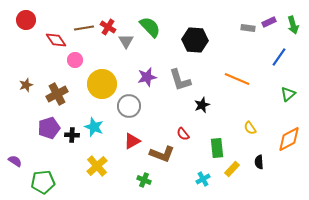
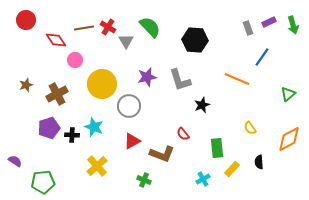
gray rectangle: rotated 64 degrees clockwise
blue line: moved 17 px left
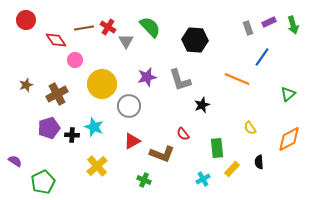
green pentagon: rotated 20 degrees counterclockwise
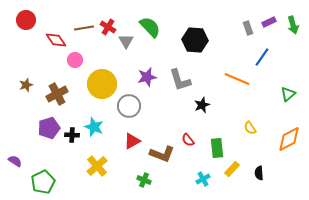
red semicircle: moved 5 px right, 6 px down
black semicircle: moved 11 px down
